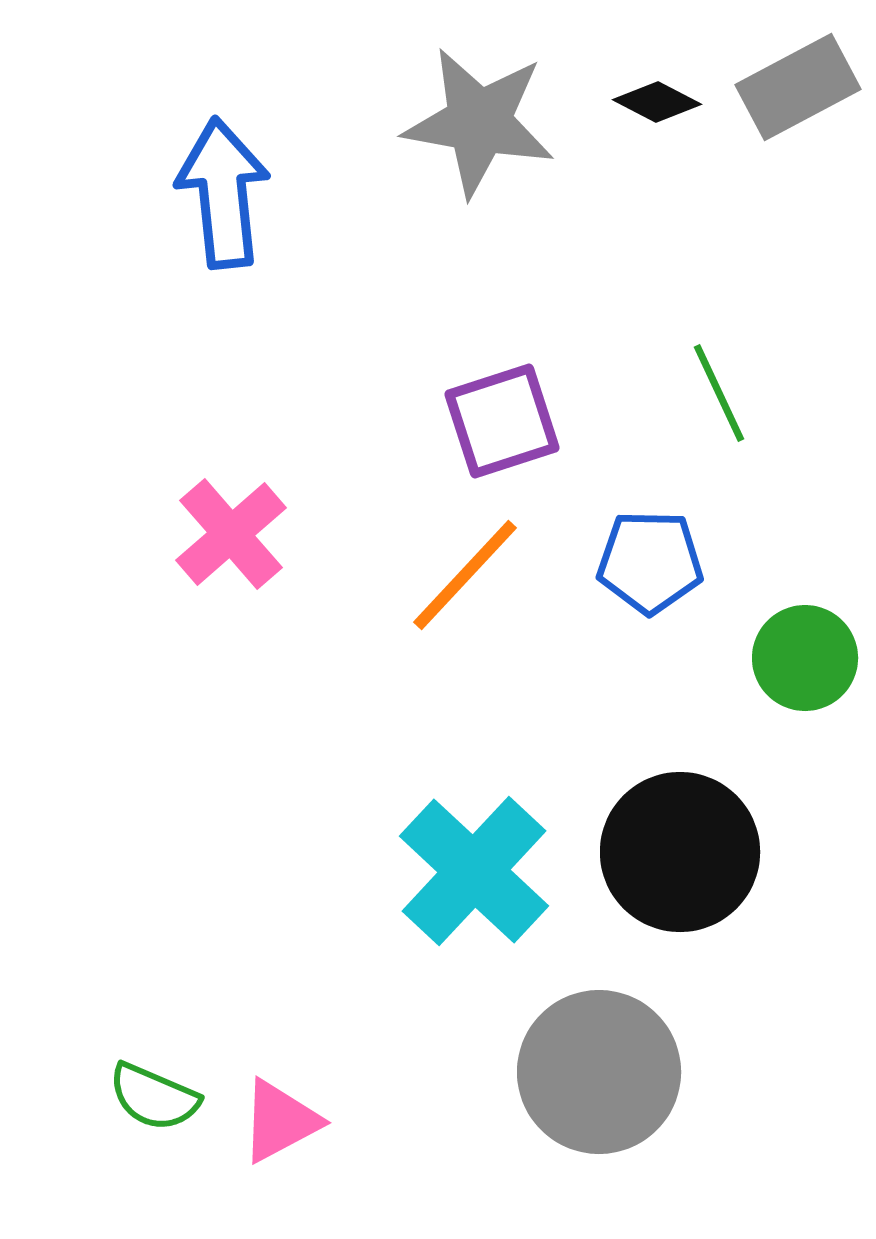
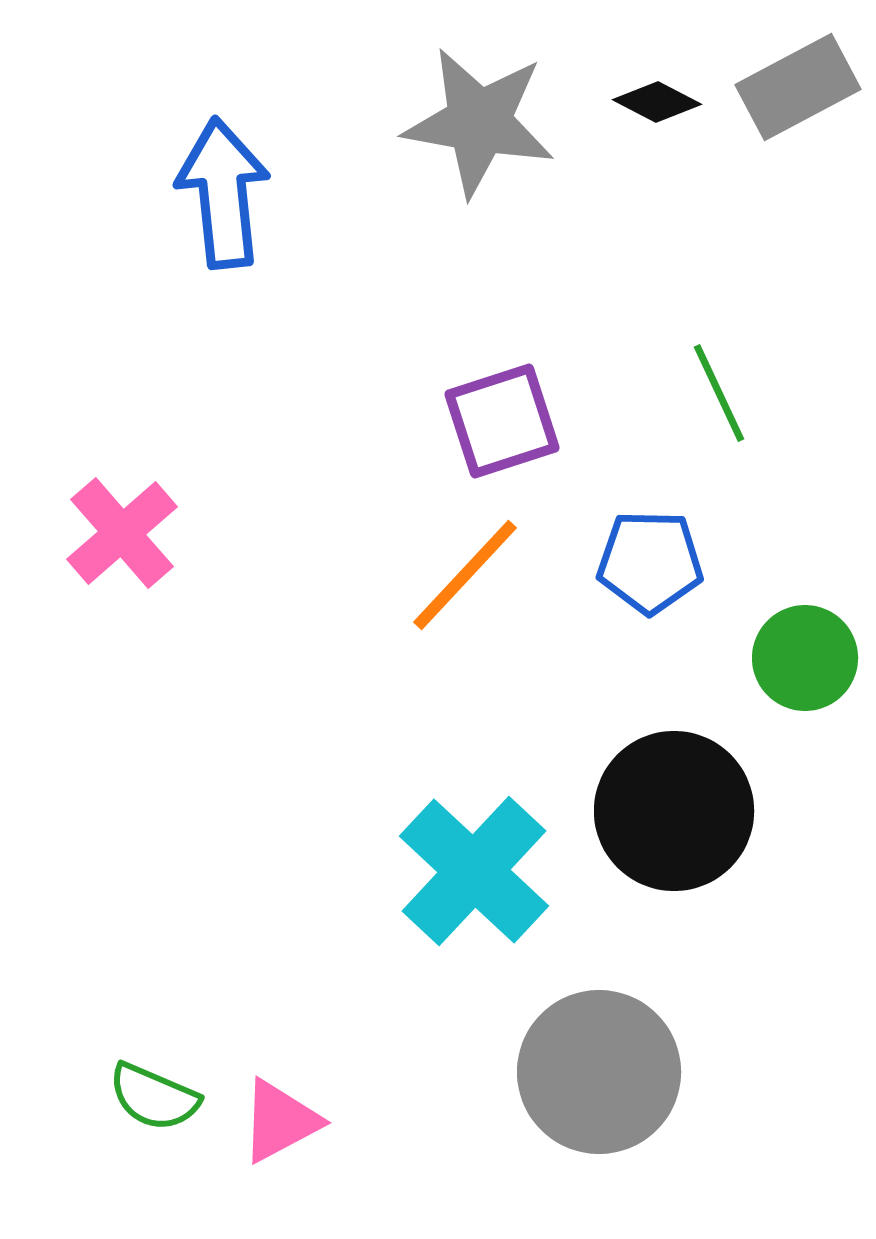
pink cross: moved 109 px left, 1 px up
black circle: moved 6 px left, 41 px up
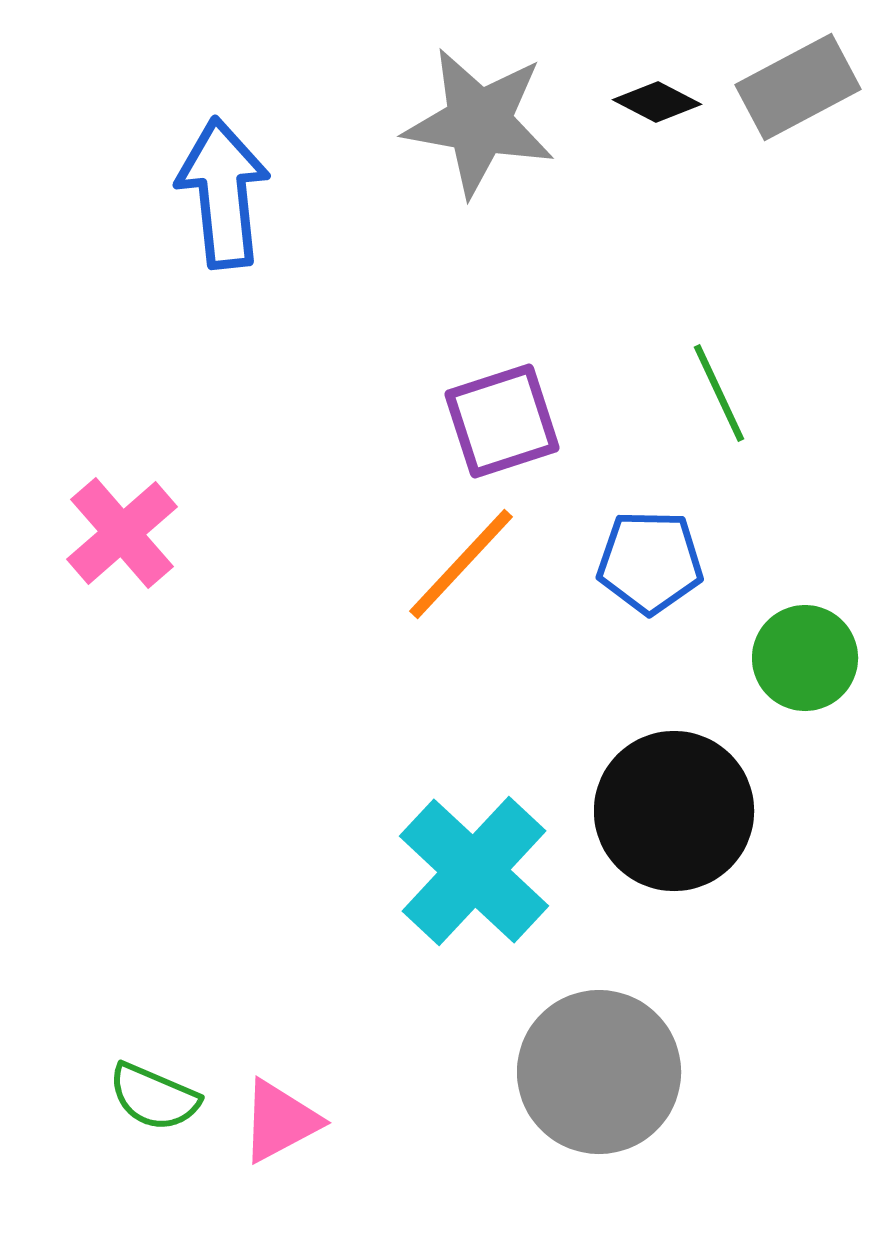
orange line: moved 4 px left, 11 px up
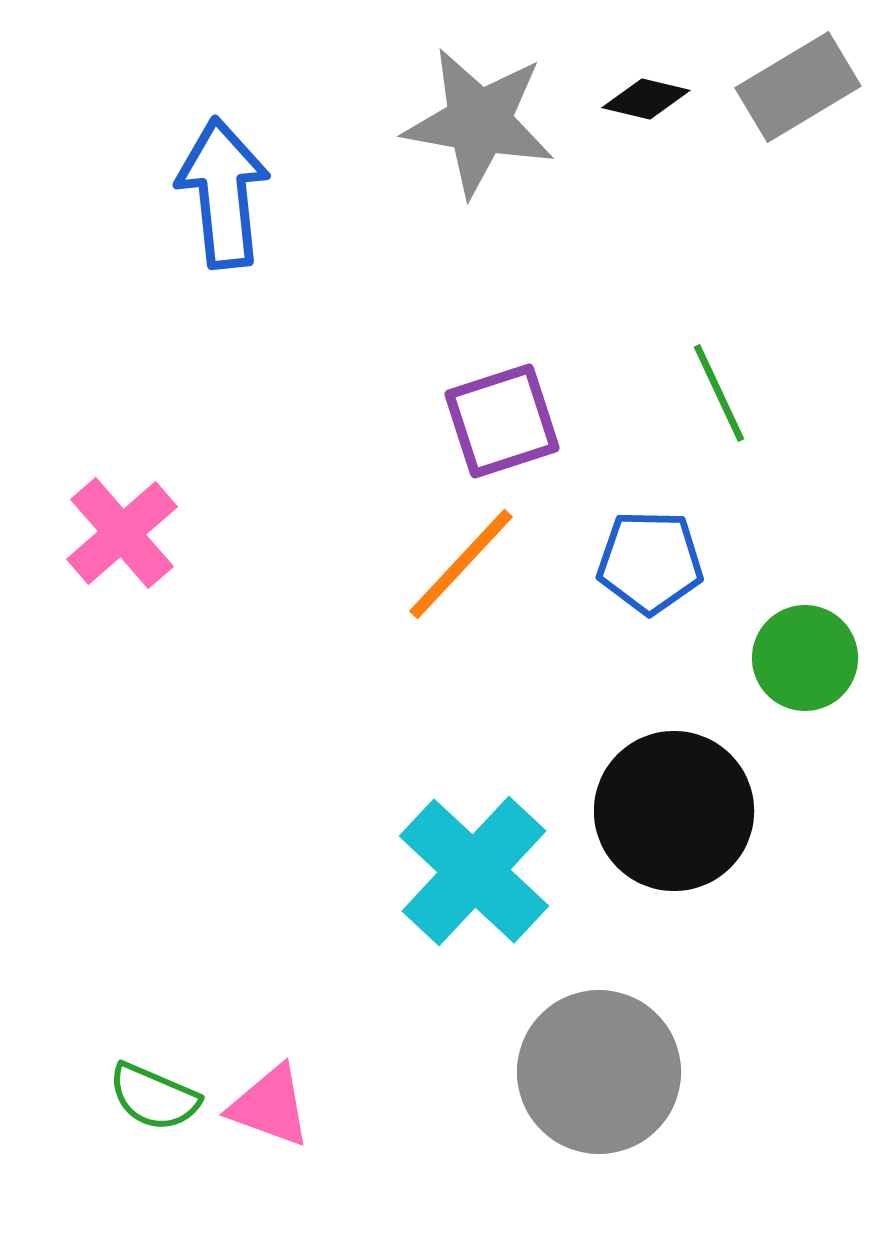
gray rectangle: rotated 3 degrees counterclockwise
black diamond: moved 11 px left, 3 px up; rotated 14 degrees counterclockwise
pink triangle: moved 10 px left, 15 px up; rotated 48 degrees clockwise
